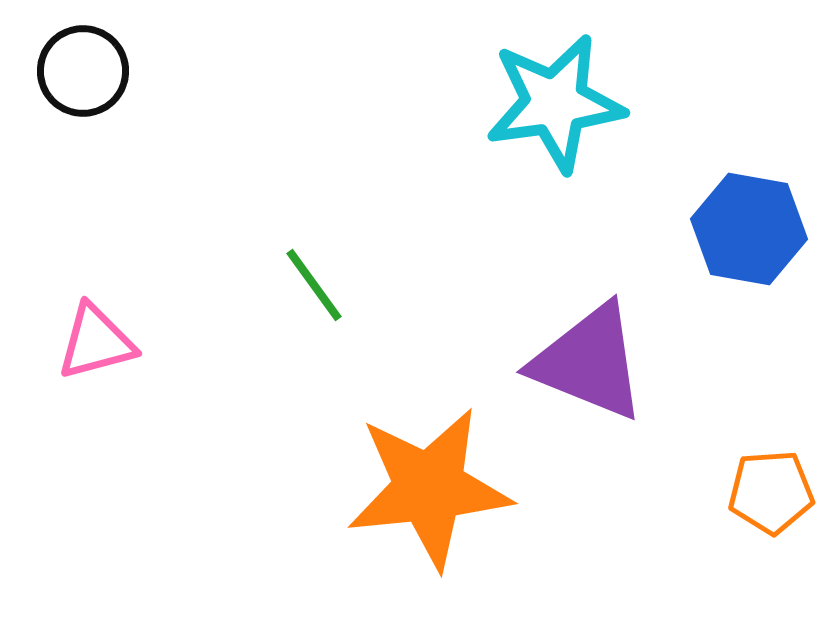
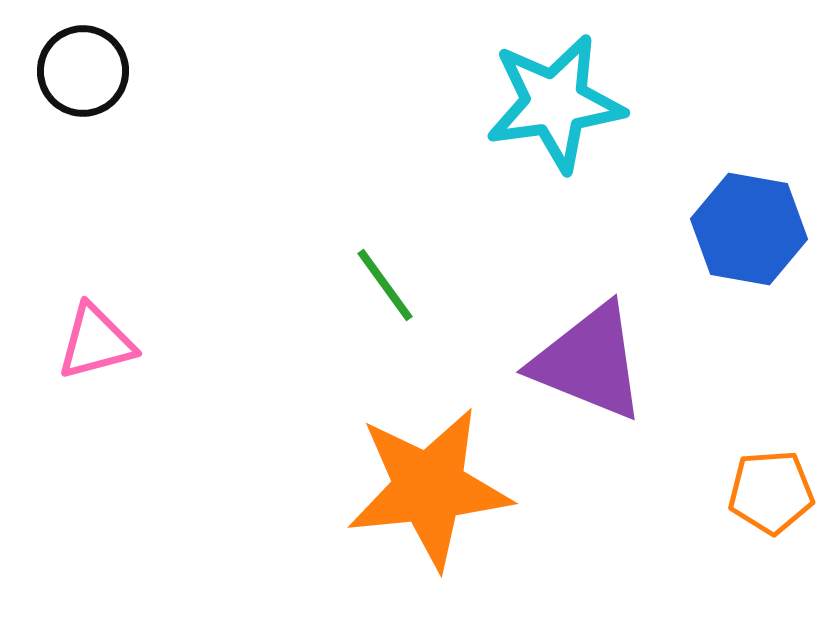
green line: moved 71 px right
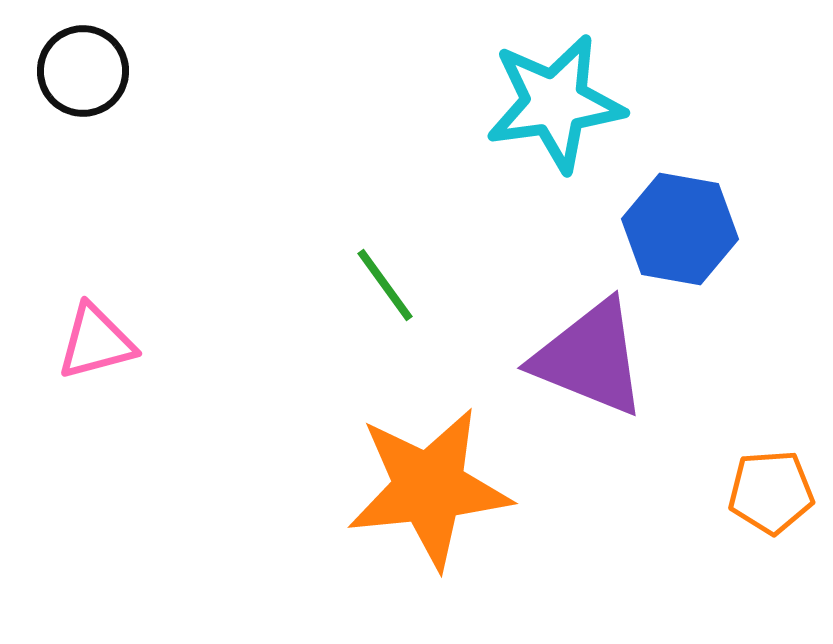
blue hexagon: moved 69 px left
purple triangle: moved 1 px right, 4 px up
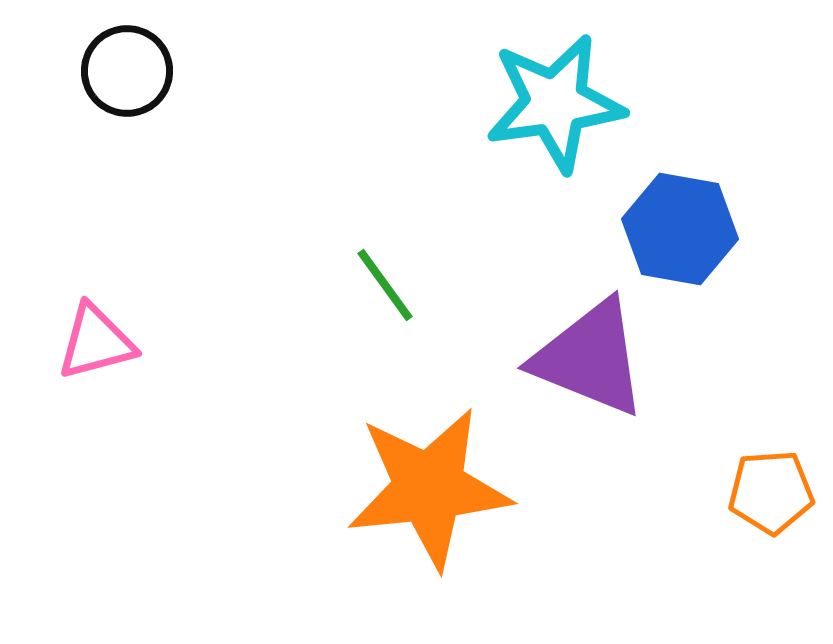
black circle: moved 44 px right
